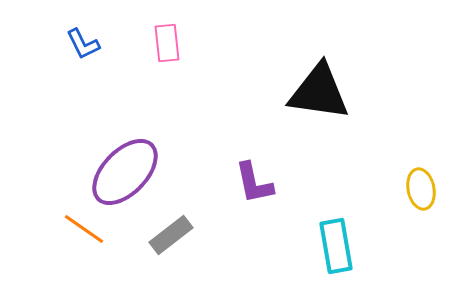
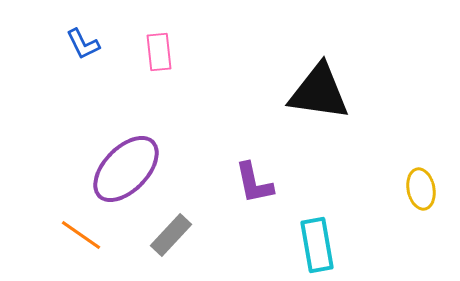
pink rectangle: moved 8 px left, 9 px down
purple ellipse: moved 1 px right, 3 px up
orange line: moved 3 px left, 6 px down
gray rectangle: rotated 9 degrees counterclockwise
cyan rectangle: moved 19 px left, 1 px up
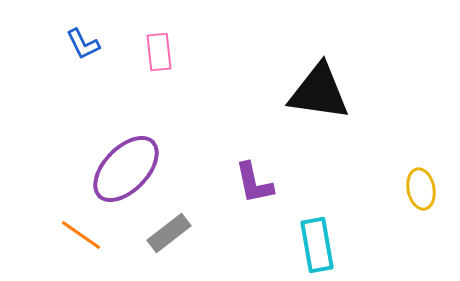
gray rectangle: moved 2 px left, 2 px up; rotated 9 degrees clockwise
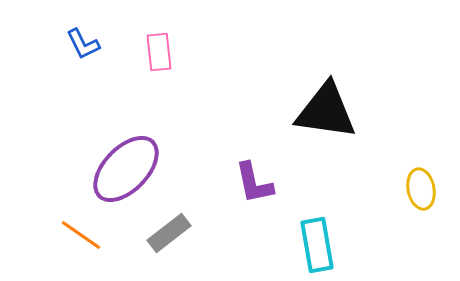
black triangle: moved 7 px right, 19 px down
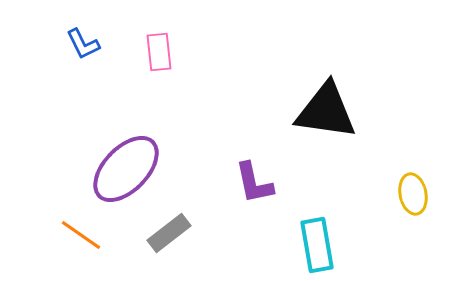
yellow ellipse: moved 8 px left, 5 px down
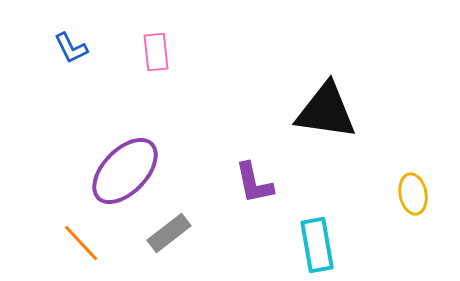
blue L-shape: moved 12 px left, 4 px down
pink rectangle: moved 3 px left
purple ellipse: moved 1 px left, 2 px down
orange line: moved 8 px down; rotated 12 degrees clockwise
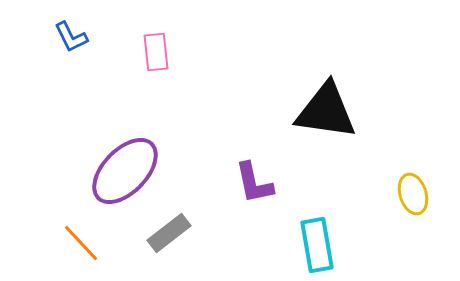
blue L-shape: moved 11 px up
yellow ellipse: rotated 6 degrees counterclockwise
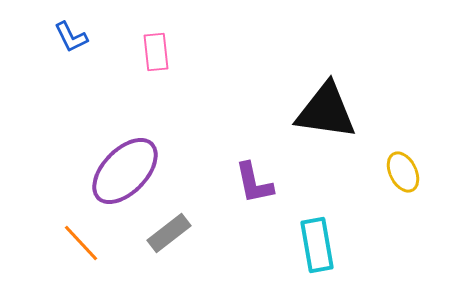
yellow ellipse: moved 10 px left, 22 px up; rotated 9 degrees counterclockwise
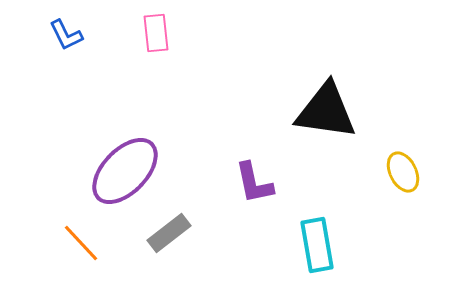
blue L-shape: moved 5 px left, 2 px up
pink rectangle: moved 19 px up
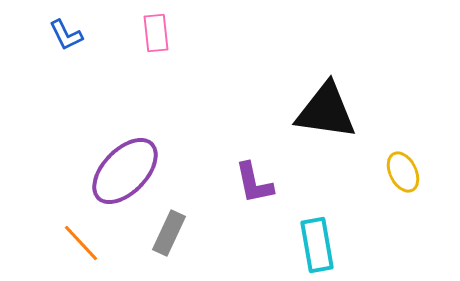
gray rectangle: rotated 27 degrees counterclockwise
